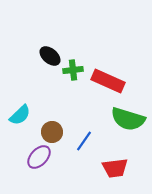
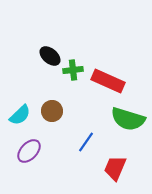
brown circle: moved 21 px up
blue line: moved 2 px right, 1 px down
purple ellipse: moved 10 px left, 6 px up
red trapezoid: rotated 120 degrees clockwise
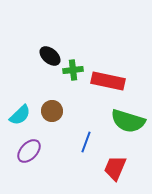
red rectangle: rotated 12 degrees counterclockwise
green semicircle: moved 2 px down
blue line: rotated 15 degrees counterclockwise
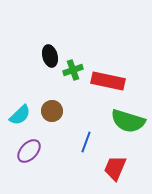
black ellipse: rotated 35 degrees clockwise
green cross: rotated 12 degrees counterclockwise
